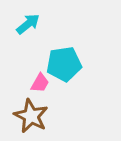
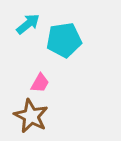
cyan pentagon: moved 24 px up
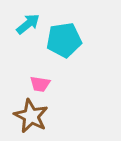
pink trapezoid: moved 1 px down; rotated 70 degrees clockwise
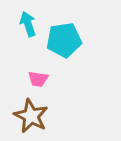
cyan arrow: rotated 70 degrees counterclockwise
pink trapezoid: moved 2 px left, 5 px up
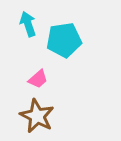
pink trapezoid: rotated 50 degrees counterclockwise
brown star: moved 6 px right
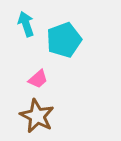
cyan arrow: moved 2 px left
cyan pentagon: rotated 12 degrees counterclockwise
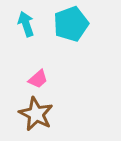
cyan pentagon: moved 7 px right, 16 px up
brown star: moved 1 px left, 2 px up
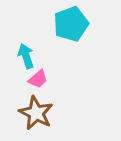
cyan arrow: moved 32 px down
brown star: moved 1 px up
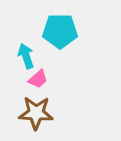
cyan pentagon: moved 11 px left, 7 px down; rotated 20 degrees clockwise
brown star: rotated 24 degrees counterclockwise
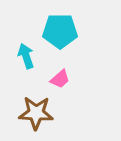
pink trapezoid: moved 22 px right
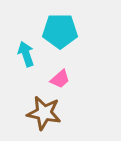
cyan arrow: moved 2 px up
brown star: moved 8 px right; rotated 8 degrees clockwise
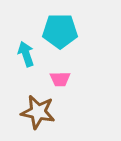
pink trapezoid: rotated 40 degrees clockwise
brown star: moved 6 px left, 1 px up
